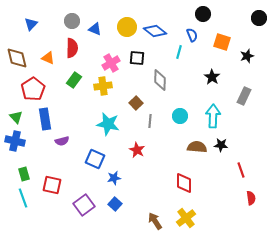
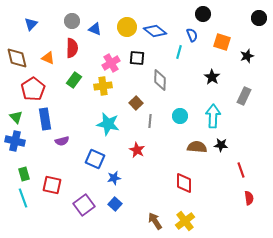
red semicircle at (251, 198): moved 2 px left
yellow cross at (186, 218): moved 1 px left, 3 px down
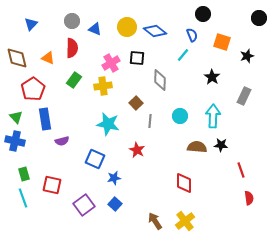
cyan line at (179, 52): moved 4 px right, 3 px down; rotated 24 degrees clockwise
